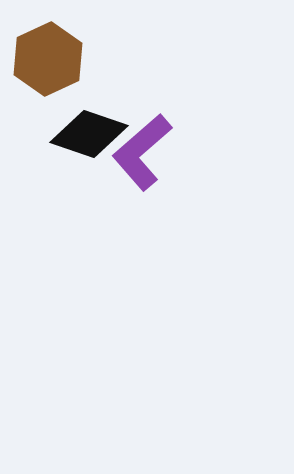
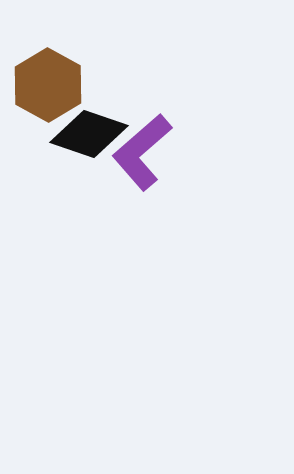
brown hexagon: moved 26 px down; rotated 6 degrees counterclockwise
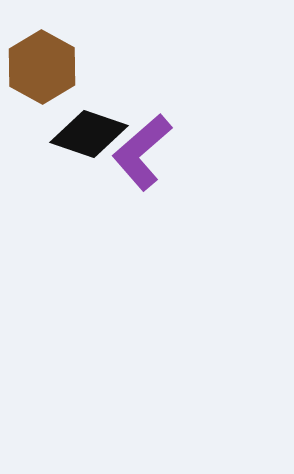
brown hexagon: moved 6 px left, 18 px up
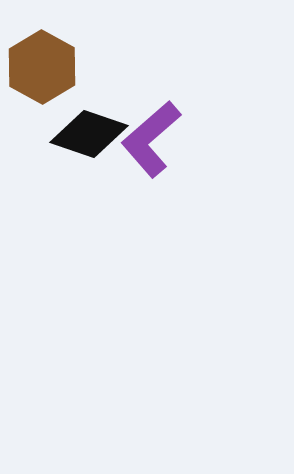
purple L-shape: moved 9 px right, 13 px up
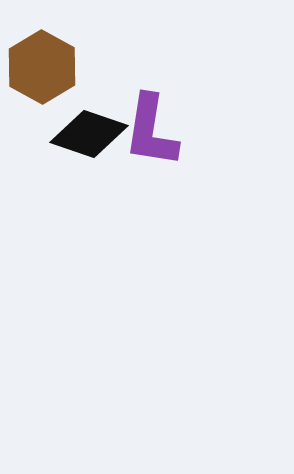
purple L-shape: moved 8 px up; rotated 40 degrees counterclockwise
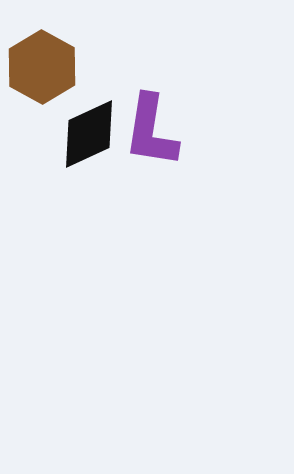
black diamond: rotated 44 degrees counterclockwise
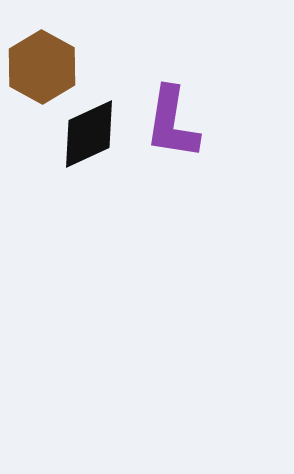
purple L-shape: moved 21 px right, 8 px up
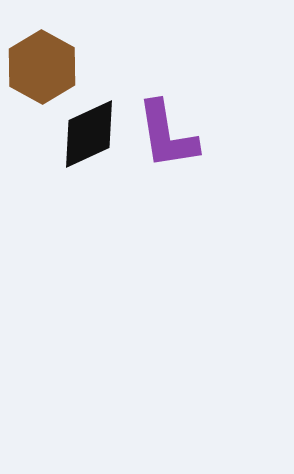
purple L-shape: moved 5 px left, 12 px down; rotated 18 degrees counterclockwise
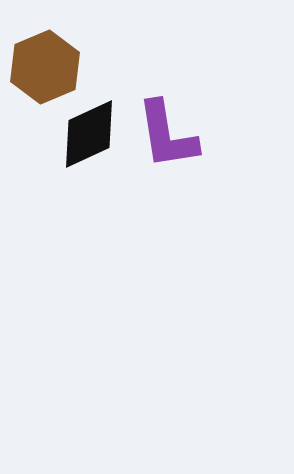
brown hexagon: moved 3 px right; rotated 8 degrees clockwise
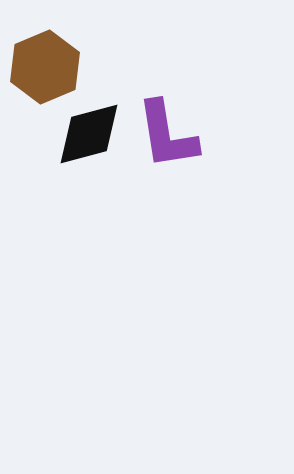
black diamond: rotated 10 degrees clockwise
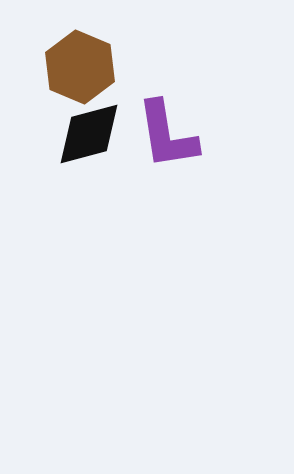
brown hexagon: moved 35 px right; rotated 14 degrees counterclockwise
